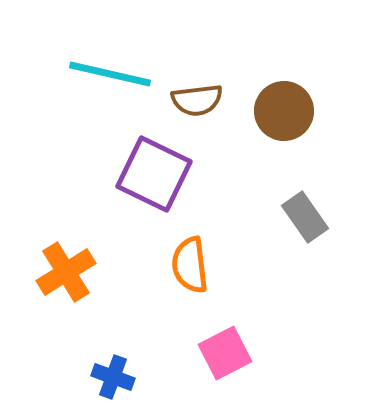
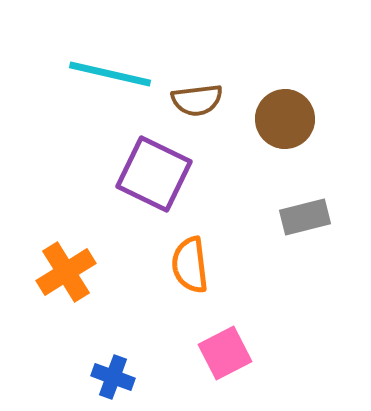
brown circle: moved 1 px right, 8 px down
gray rectangle: rotated 69 degrees counterclockwise
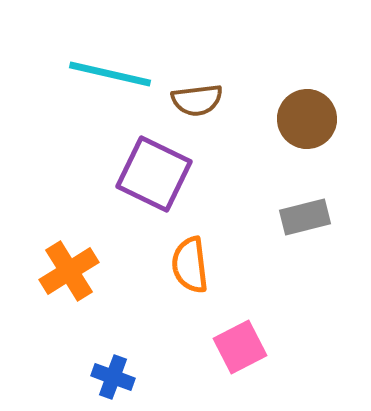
brown circle: moved 22 px right
orange cross: moved 3 px right, 1 px up
pink square: moved 15 px right, 6 px up
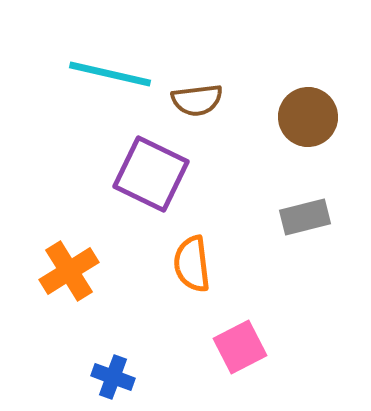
brown circle: moved 1 px right, 2 px up
purple square: moved 3 px left
orange semicircle: moved 2 px right, 1 px up
